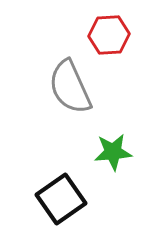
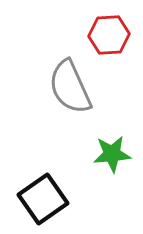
green star: moved 1 px left, 2 px down
black square: moved 18 px left
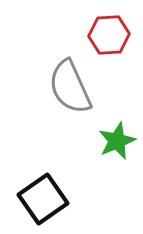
green star: moved 5 px right, 13 px up; rotated 18 degrees counterclockwise
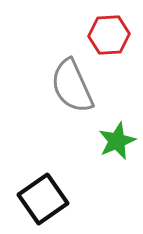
gray semicircle: moved 2 px right, 1 px up
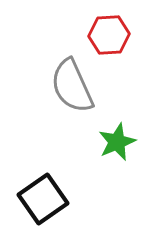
green star: moved 1 px down
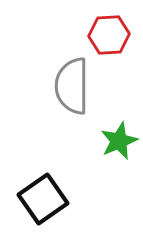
gray semicircle: rotated 24 degrees clockwise
green star: moved 2 px right, 1 px up
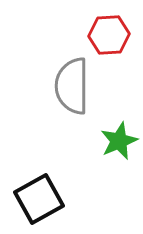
black square: moved 4 px left; rotated 6 degrees clockwise
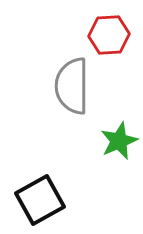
black square: moved 1 px right, 1 px down
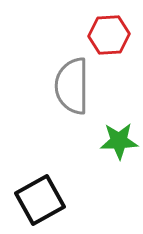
green star: rotated 21 degrees clockwise
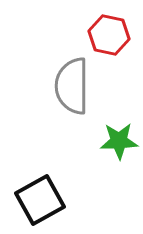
red hexagon: rotated 15 degrees clockwise
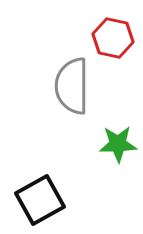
red hexagon: moved 4 px right, 3 px down
green star: moved 1 px left, 3 px down
